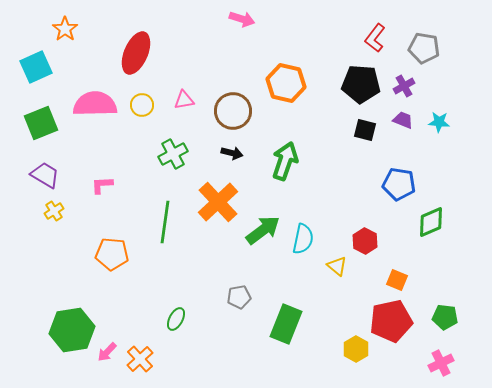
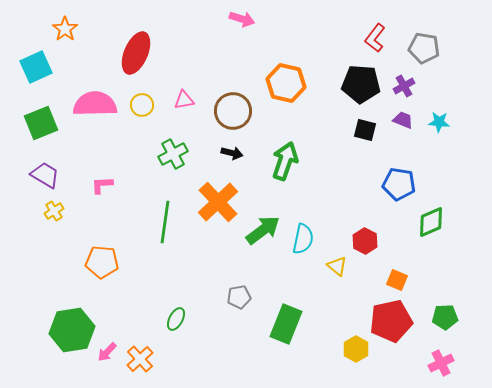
orange pentagon at (112, 254): moved 10 px left, 8 px down
green pentagon at (445, 317): rotated 10 degrees counterclockwise
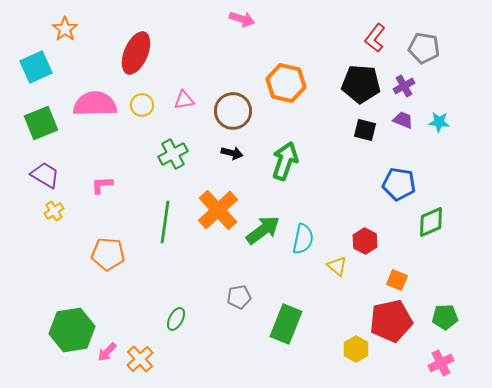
orange cross at (218, 202): moved 8 px down
orange pentagon at (102, 262): moved 6 px right, 8 px up
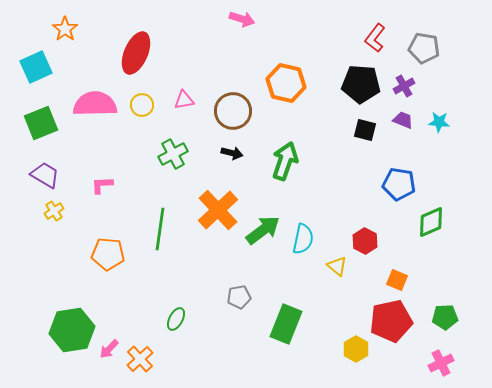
green line at (165, 222): moved 5 px left, 7 px down
pink arrow at (107, 352): moved 2 px right, 3 px up
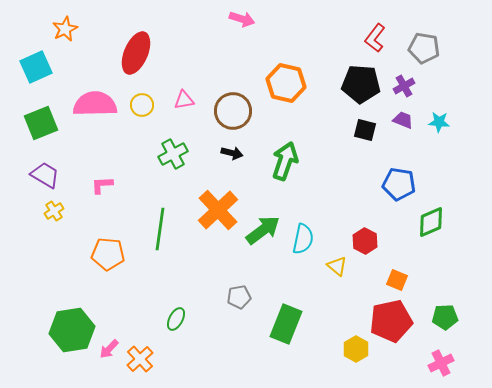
orange star at (65, 29): rotated 10 degrees clockwise
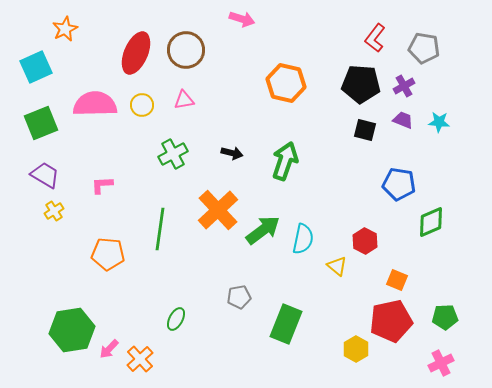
brown circle at (233, 111): moved 47 px left, 61 px up
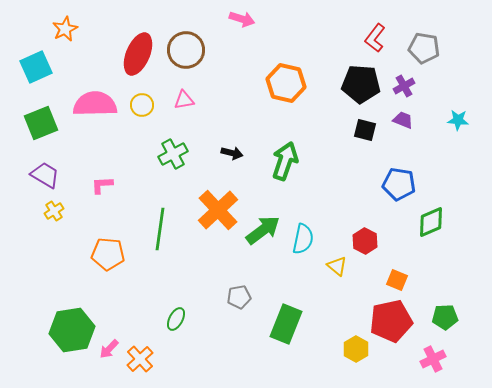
red ellipse at (136, 53): moved 2 px right, 1 px down
cyan star at (439, 122): moved 19 px right, 2 px up
pink cross at (441, 363): moved 8 px left, 4 px up
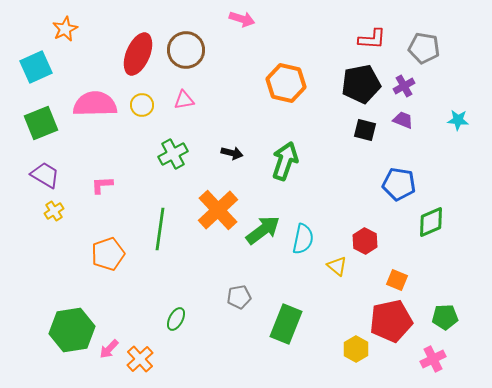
red L-shape at (375, 38): moved 3 px left, 1 px down; rotated 124 degrees counterclockwise
black pentagon at (361, 84): rotated 15 degrees counterclockwise
orange pentagon at (108, 254): rotated 24 degrees counterclockwise
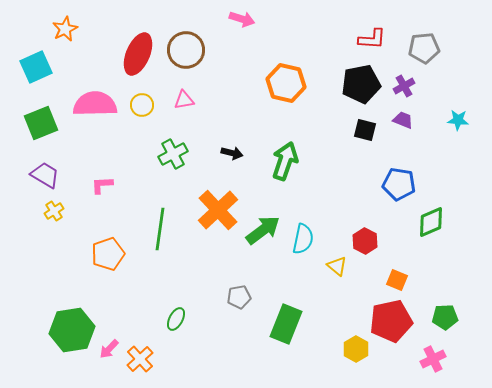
gray pentagon at (424, 48): rotated 16 degrees counterclockwise
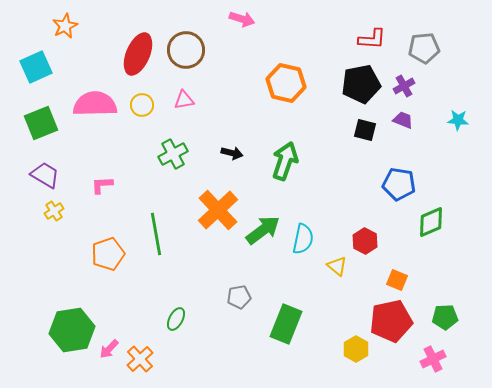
orange star at (65, 29): moved 3 px up
green line at (160, 229): moved 4 px left, 5 px down; rotated 18 degrees counterclockwise
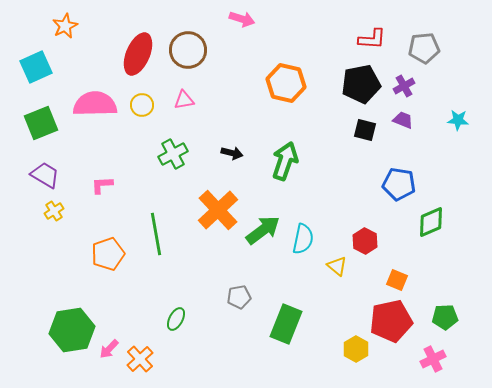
brown circle at (186, 50): moved 2 px right
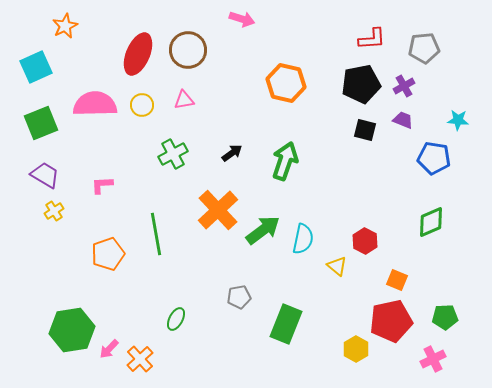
red L-shape at (372, 39): rotated 8 degrees counterclockwise
black arrow at (232, 153): rotated 50 degrees counterclockwise
blue pentagon at (399, 184): moved 35 px right, 26 px up
